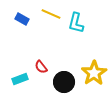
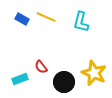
yellow line: moved 5 px left, 3 px down
cyan L-shape: moved 5 px right, 1 px up
yellow star: rotated 15 degrees counterclockwise
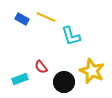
cyan L-shape: moved 10 px left, 14 px down; rotated 30 degrees counterclockwise
yellow star: moved 2 px left, 2 px up
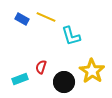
red semicircle: rotated 56 degrees clockwise
yellow star: rotated 10 degrees clockwise
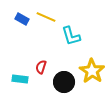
cyan rectangle: rotated 28 degrees clockwise
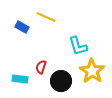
blue rectangle: moved 8 px down
cyan L-shape: moved 7 px right, 10 px down
black circle: moved 3 px left, 1 px up
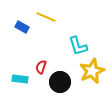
yellow star: rotated 15 degrees clockwise
black circle: moved 1 px left, 1 px down
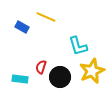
black circle: moved 5 px up
